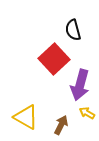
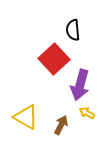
black semicircle: rotated 10 degrees clockwise
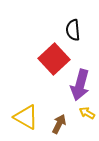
brown arrow: moved 2 px left, 1 px up
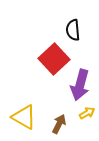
yellow arrow: rotated 119 degrees clockwise
yellow triangle: moved 2 px left
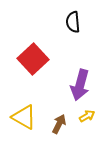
black semicircle: moved 8 px up
red square: moved 21 px left
yellow arrow: moved 3 px down
